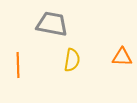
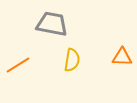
orange line: rotated 60 degrees clockwise
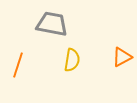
orange triangle: rotated 30 degrees counterclockwise
orange line: rotated 40 degrees counterclockwise
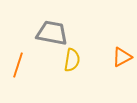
gray trapezoid: moved 9 px down
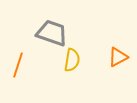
gray trapezoid: rotated 8 degrees clockwise
orange triangle: moved 4 px left
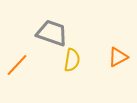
orange line: moved 1 px left; rotated 25 degrees clockwise
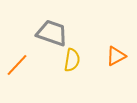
orange triangle: moved 2 px left, 1 px up
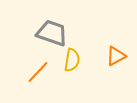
orange line: moved 21 px right, 7 px down
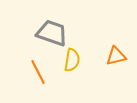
orange triangle: rotated 15 degrees clockwise
orange line: rotated 70 degrees counterclockwise
